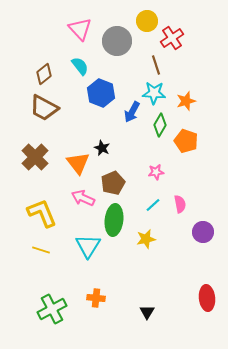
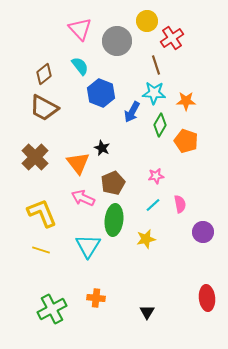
orange star: rotated 18 degrees clockwise
pink star: moved 4 px down
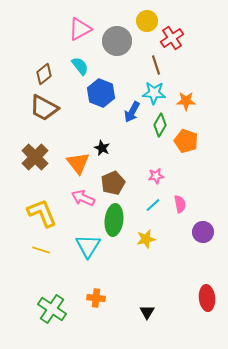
pink triangle: rotated 45 degrees clockwise
green cross: rotated 28 degrees counterclockwise
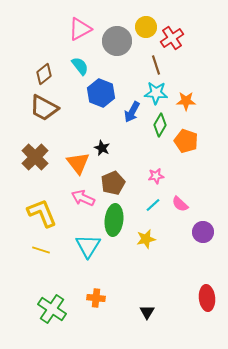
yellow circle: moved 1 px left, 6 px down
cyan star: moved 2 px right
pink semicircle: rotated 144 degrees clockwise
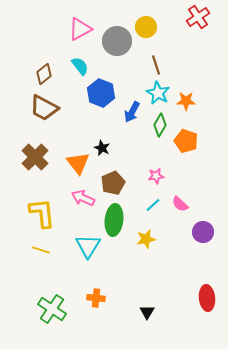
red cross: moved 26 px right, 21 px up
cyan star: moved 2 px right; rotated 25 degrees clockwise
yellow L-shape: rotated 16 degrees clockwise
